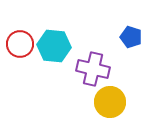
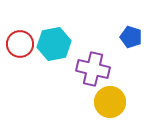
cyan hexagon: moved 2 px up; rotated 16 degrees counterclockwise
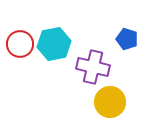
blue pentagon: moved 4 px left, 2 px down
purple cross: moved 2 px up
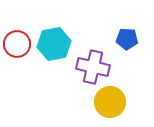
blue pentagon: rotated 15 degrees counterclockwise
red circle: moved 3 px left
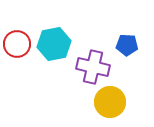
blue pentagon: moved 6 px down
